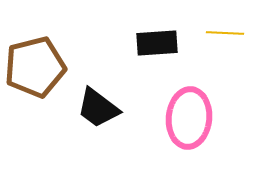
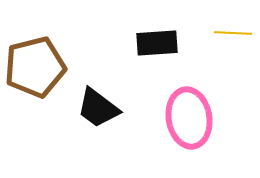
yellow line: moved 8 px right
pink ellipse: rotated 14 degrees counterclockwise
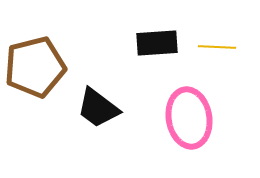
yellow line: moved 16 px left, 14 px down
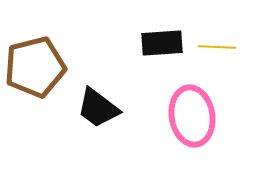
black rectangle: moved 5 px right
pink ellipse: moved 3 px right, 2 px up
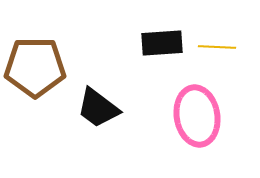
brown pentagon: rotated 14 degrees clockwise
pink ellipse: moved 5 px right
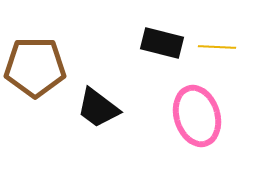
black rectangle: rotated 18 degrees clockwise
pink ellipse: rotated 8 degrees counterclockwise
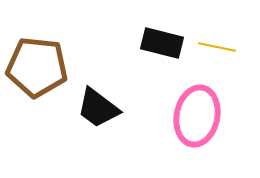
yellow line: rotated 9 degrees clockwise
brown pentagon: moved 2 px right; rotated 6 degrees clockwise
pink ellipse: rotated 28 degrees clockwise
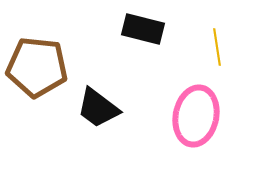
black rectangle: moved 19 px left, 14 px up
yellow line: rotated 69 degrees clockwise
pink ellipse: moved 1 px left
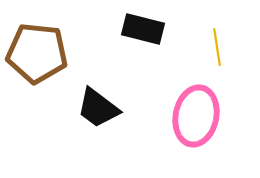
brown pentagon: moved 14 px up
